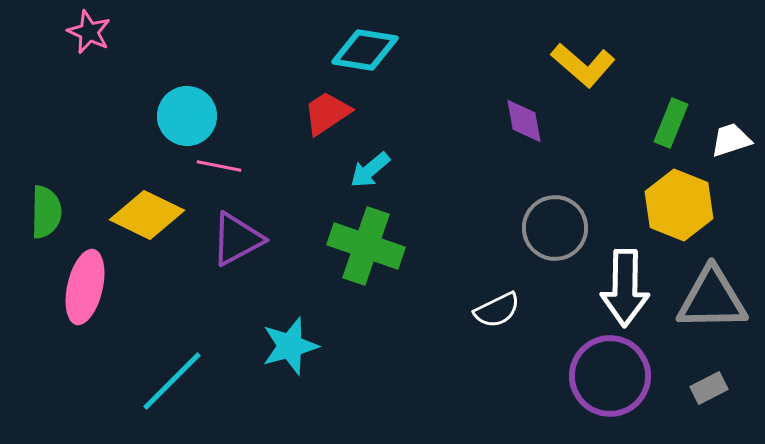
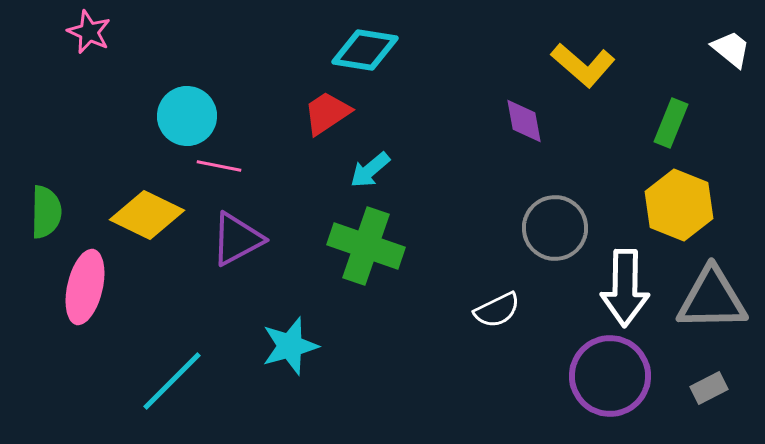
white trapezoid: moved 91 px up; rotated 57 degrees clockwise
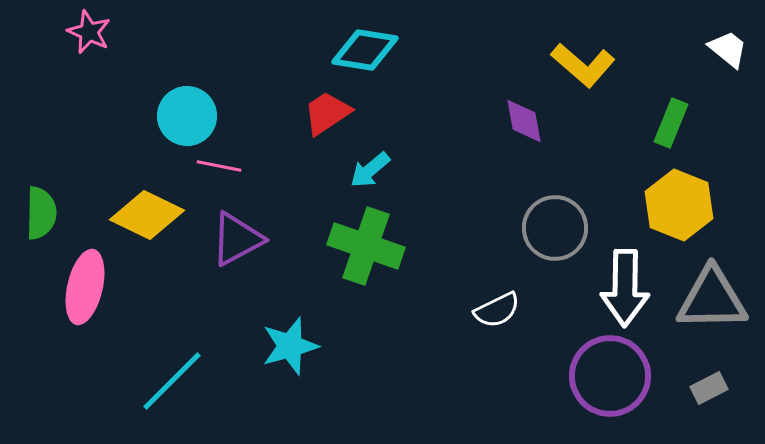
white trapezoid: moved 3 px left
green semicircle: moved 5 px left, 1 px down
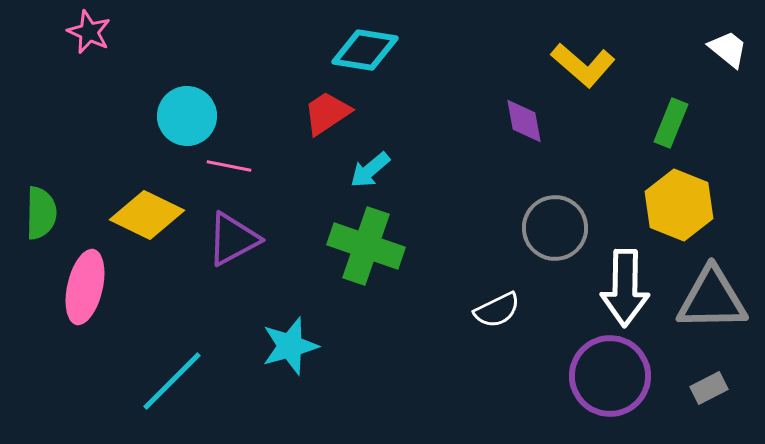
pink line: moved 10 px right
purple triangle: moved 4 px left
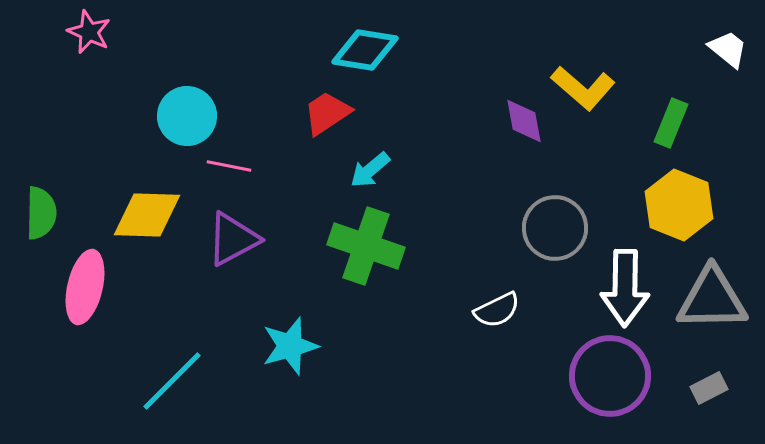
yellow L-shape: moved 23 px down
yellow diamond: rotated 24 degrees counterclockwise
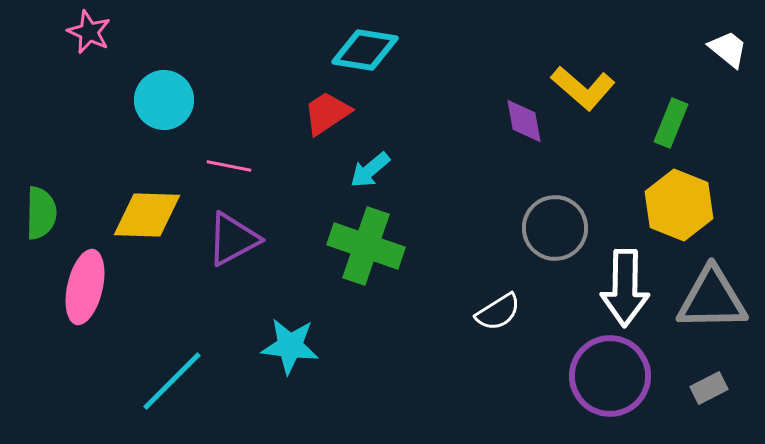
cyan circle: moved 23 px left, 16 px up
white semicircle: moved 1 px right, 2 px down; rotated 6 degrees counterclockwise
cyan star: rotated 22 degrees clockwise
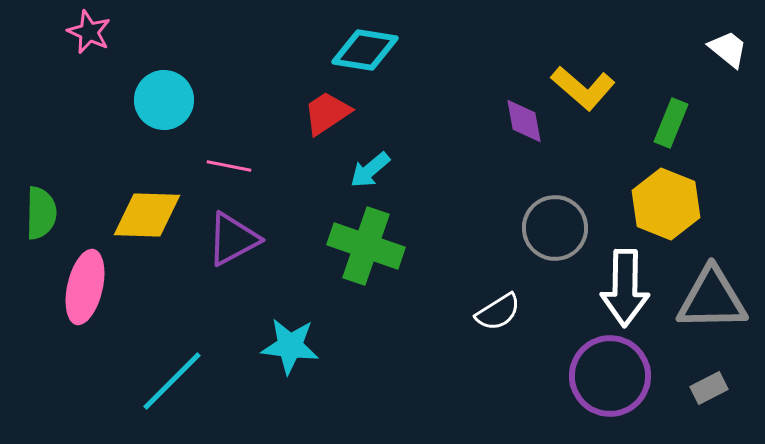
yellow hexagon: moved 13 px left, 1 px up
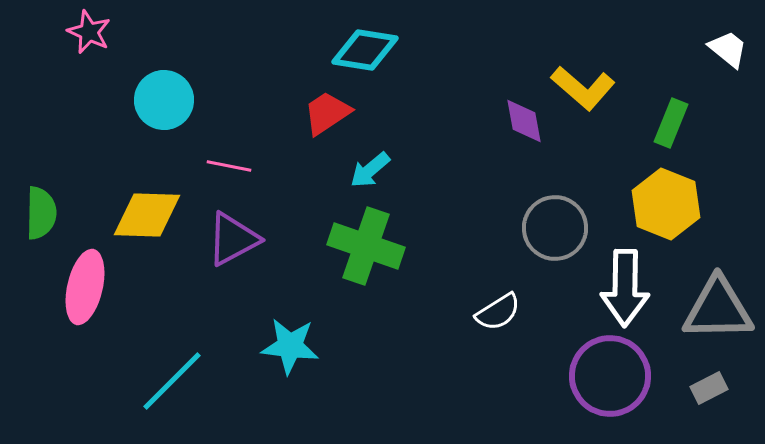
gray triangle: moved 6 px right, 10 px down
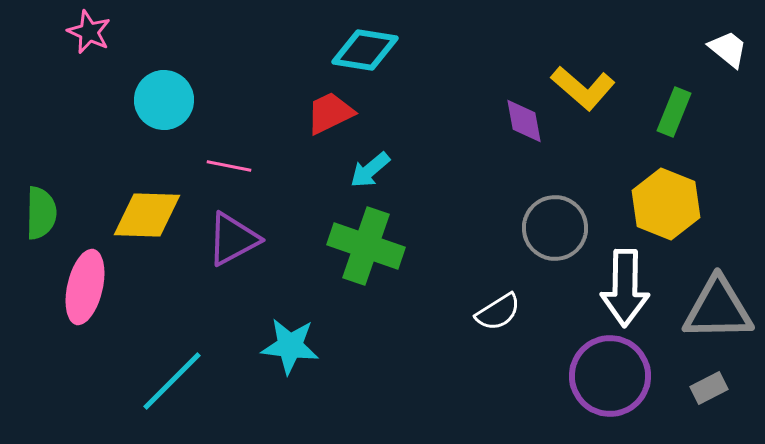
red trapezoid: moved 3 px right; rotated 8 degrees clockwise
green rectangle: moved 3 px right, 11 px up
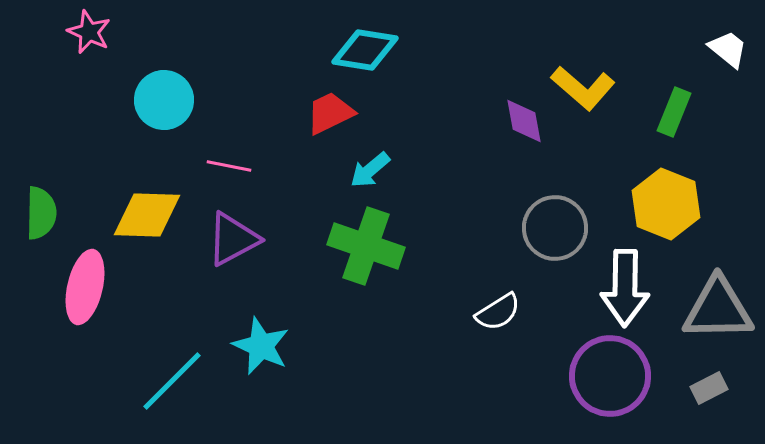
cyan star: moved 29 px left; rotated 18 degrees clockwise
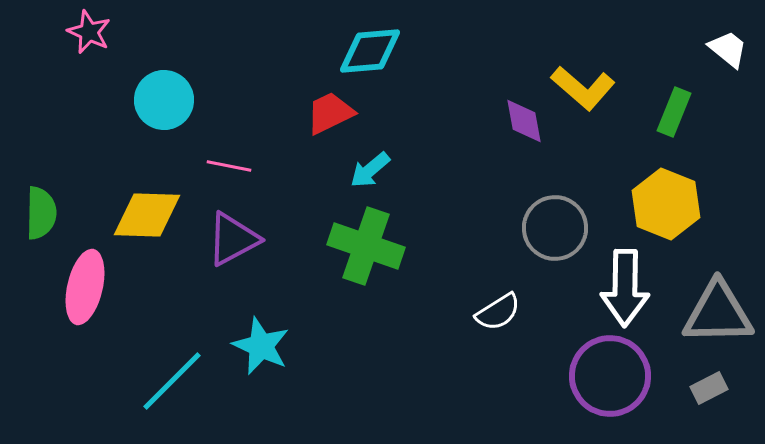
cyan diamond: moved 5 px right, 1 px down; rotated 14 degrees counterclockwise
gray triangle: moved 4 px down
